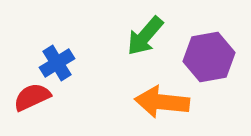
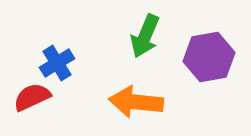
green arrow: rotated 18 degrees counterclockwise
orange arrow: moved 26 px left
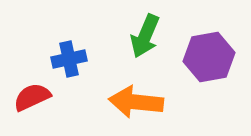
blue cross: moved 12 px right, 4 px up; rotated 20 degrees clockwise
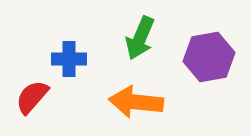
green arrow: moved 5 px left, 2 px down
blue cross: rotated 12 degrees clockwise
red semicircle: rotated 24 degrees counterclockwise
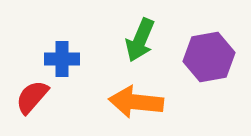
green arrow: moved 2 px down
blue cross: moved 7 px left
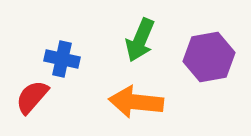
blue cross: rotated 12 degrees clockwise
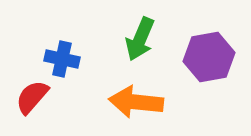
green arrow: moved 1 px up
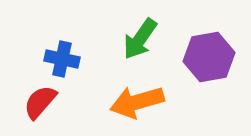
green arrow: rotated 12 degrees clockwise
red semicircle: moved 8 px right, 5 px down
orange arrow: moved 1 px right; rotated 22 degrees counterclockwise
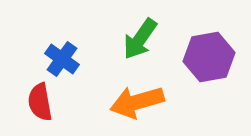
blue cross: rotated 24 degrees clockwise
red semicircle: rotated 51 degrees counterclockwise
